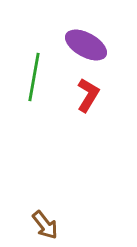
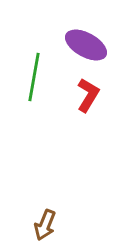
brown arrow: rotated 60 degrees clockwise
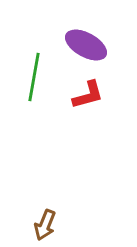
red L-shape: rotated 44 degrees clockwise
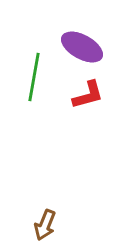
purple ellipse: moved 4 px left, 2 px down
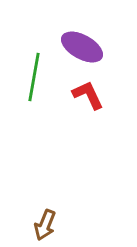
red L-shape: rotated 100 degrees counterclockwise
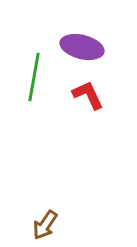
purple ellipse: rotated 15 degrees counterclockwise
brown arrow: rotated 12 degrees clockwise
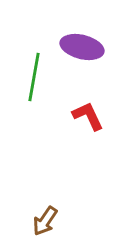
red L-shape: moved 21 px down
brown arrow: moved 4 px up
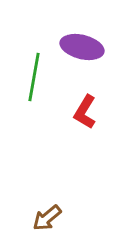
red L-shape: moved 3 px left, 4 px up; rotated 124 degrees counterclockwise
brown arrow: moved 2 px right, 3 px up; rotated 16 degrees clockwise
